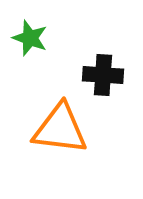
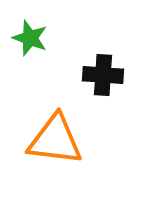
orange triangle: moved 5 px left, 11 px down
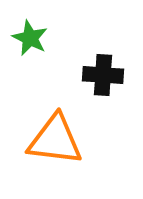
green star: rotated 6 degrees clockwise
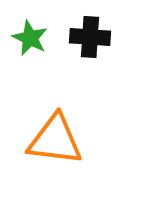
black cross: moved 13 px left, 38 px up
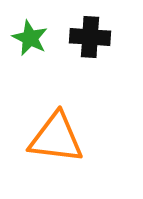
orange triangle: moved 1 px right, 2 px up
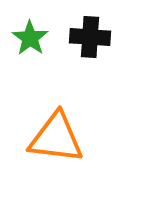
green star: rotated 9 degrees clockwise
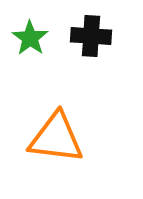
black cross: moved 1 px right, 1 px up
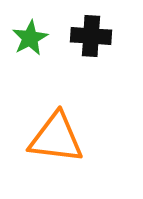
green star: rotated 9 degrees clockwise
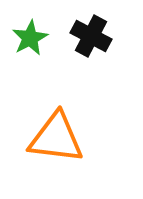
black cross: rotated 24 degrees clockwise
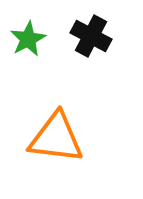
green star: moved 2 px left, 1 px down
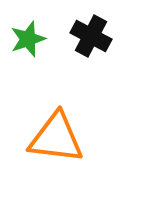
green star: rotated 9 degrees clockwise
